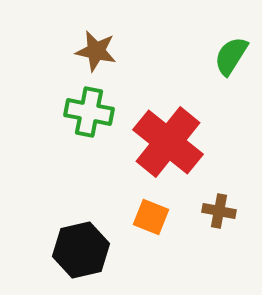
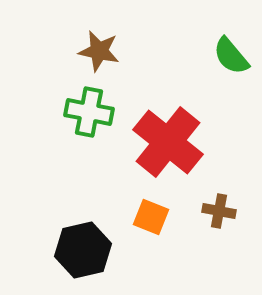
brown star: moved 3 px right
green semicircle: rotated 72 degrees counterclockwise
black hexagon: moved 2 px right
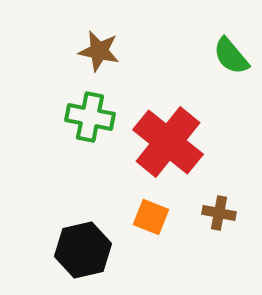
green cross: moved 1 px right, 5 px down
brown cross: moved 2 px down
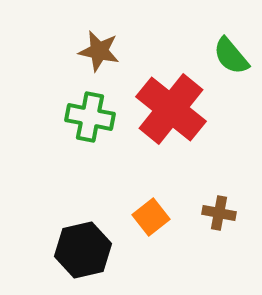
red cross: moved 3 px right, 33 px up
orange square: rotated 30 degrees clockwise
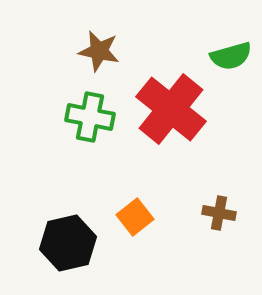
green semicircle: rotated 66 degrees counterclockwise
orange square: moved 16 px left
black hexagon: moved 15 px left, 7 px up
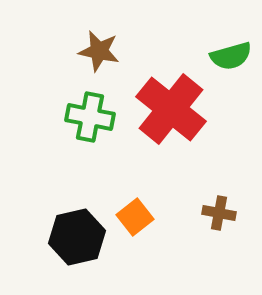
black hexagon: moved 9 px right, 6 px up
